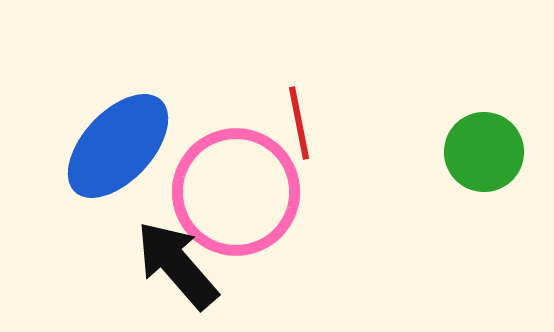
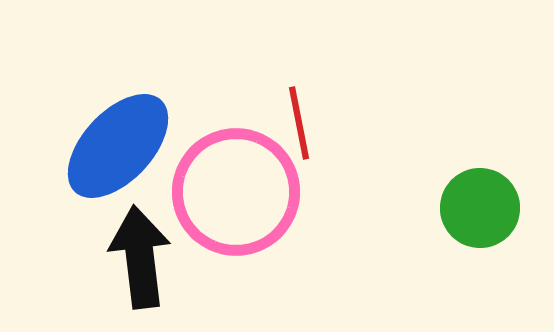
green circle: moved 4 px left, 56 px down
black arrow: moved 37 px left, 8 px up; rotated 34 degrees clockwise
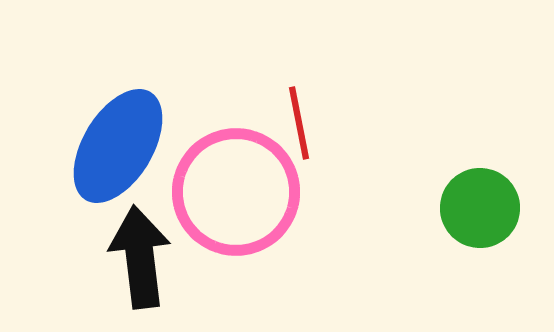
blue ellipse: rotated 12 degrees counterclockwise
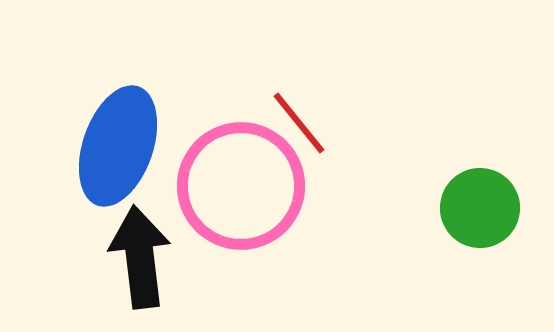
red line: rotated 28 degrees counterclockwise
blue ellipse: rotated 12 degrees counterclockwise
pink circle: moved 5 px right, 6 px up
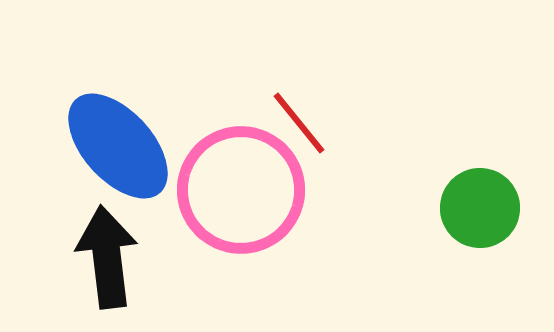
blue ellipse: rotated 61 degrees counterclockwise
pink circle: moved 4 px down
black arrow: moved 33 px left
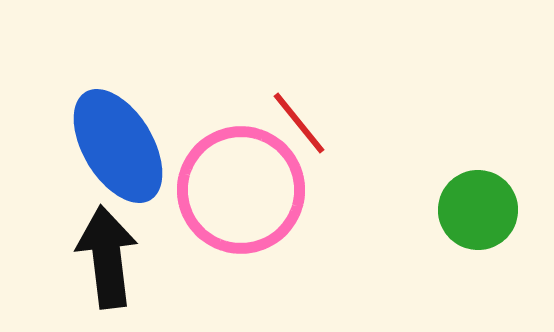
blue ellipse: rotated 11 degrees clockwise
green circle: moved 2 px left, 2 px down
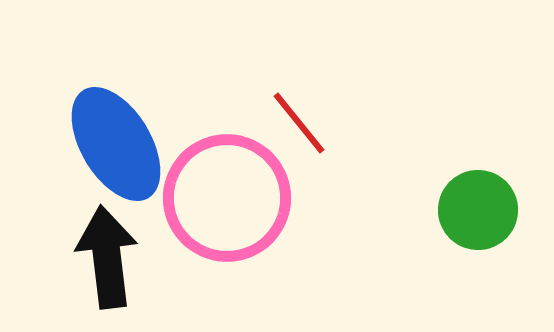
blue ellipse: moved 2 px left, 2 px up
pink circle: moved 14 px left, 8 px down
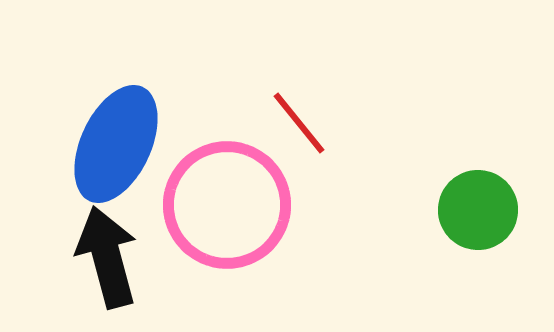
blue ellipse: rotated 56 degrees clockwise
pink circle: moved 7 px down
black arrow: rotated 8 degrees counterclockwise
